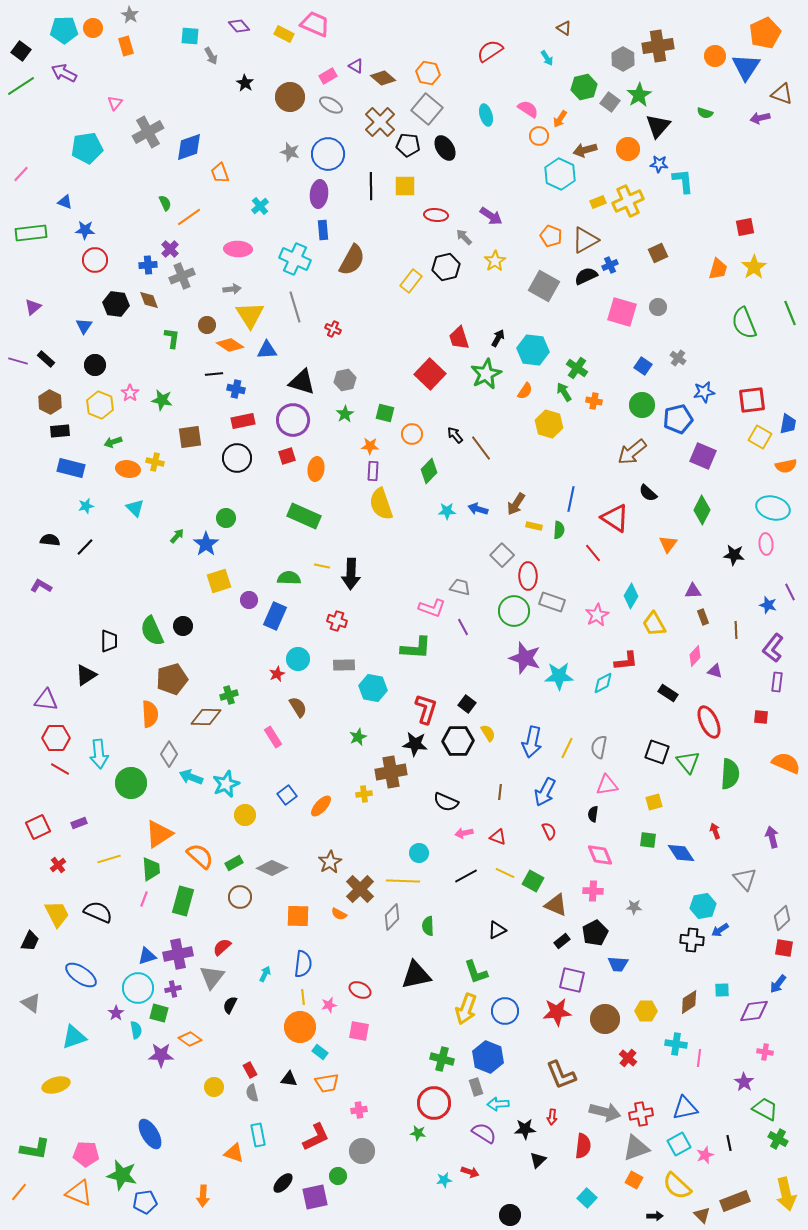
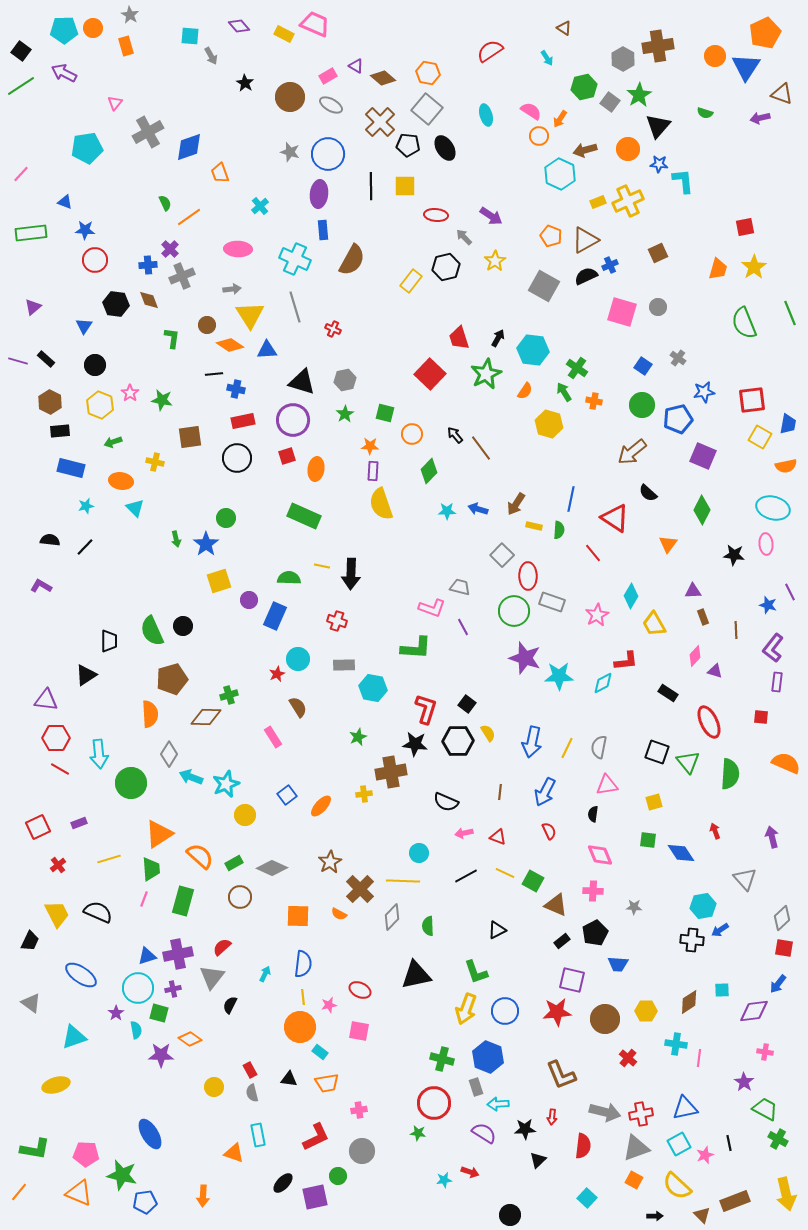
pink semicircle at (528, 109): moved 3 px right, 2 px down
orange ellipse at (128, 469): moved 7 px left, 12 px down
green arrow at (177, 536): moved 1 px left, 3 px down; rotated 126 degrees clockwise
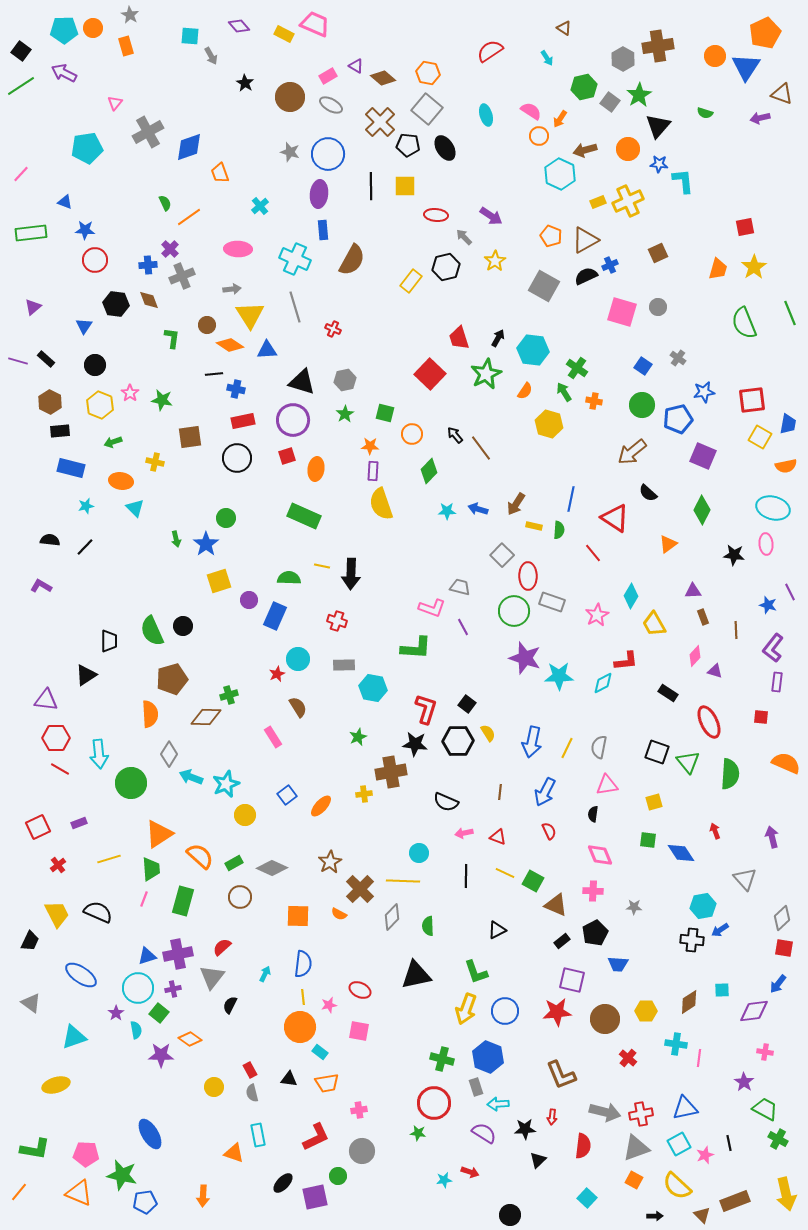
orange triangle at (668, 544): rotated 18 degrees clockwise
black line at (466, 876): rotated 60 degrees counterclockwise
green square at (159, 1013): rotated 24 degrees clockwise
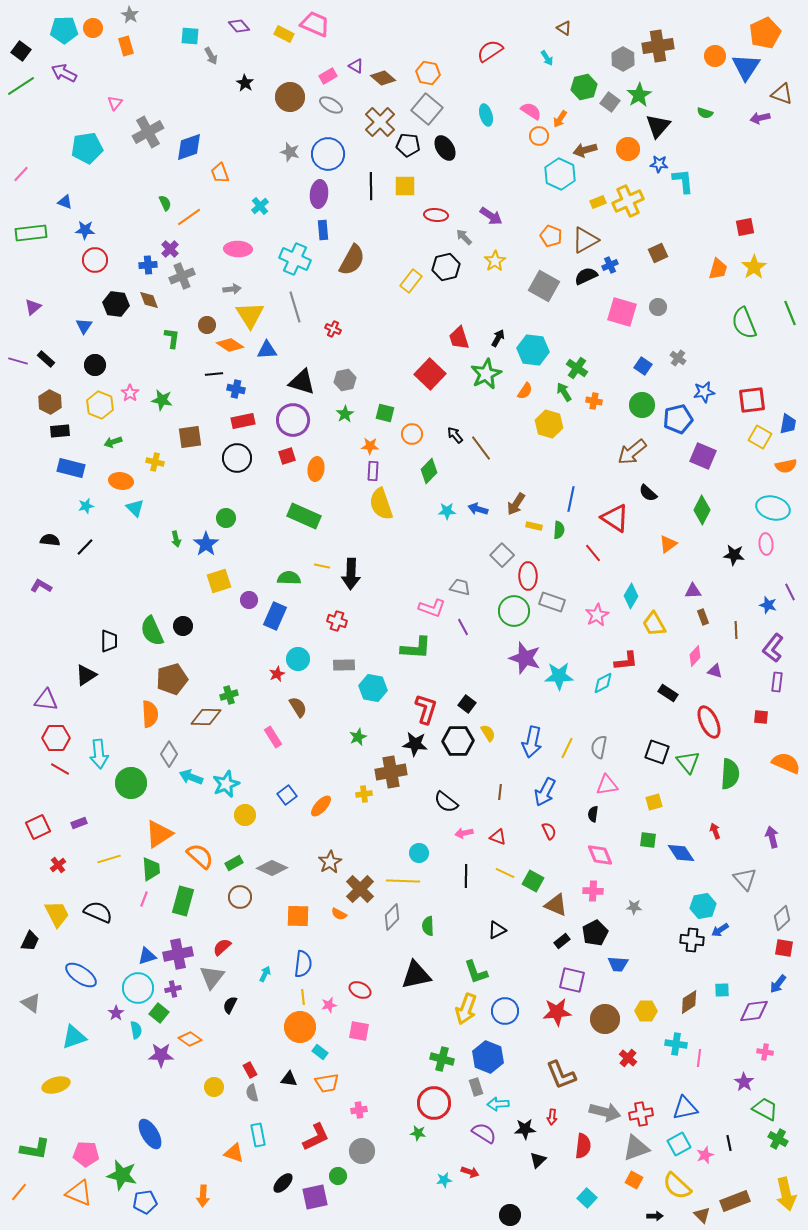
black semicircle at (446, 802): rotated 15 degrees clockwise
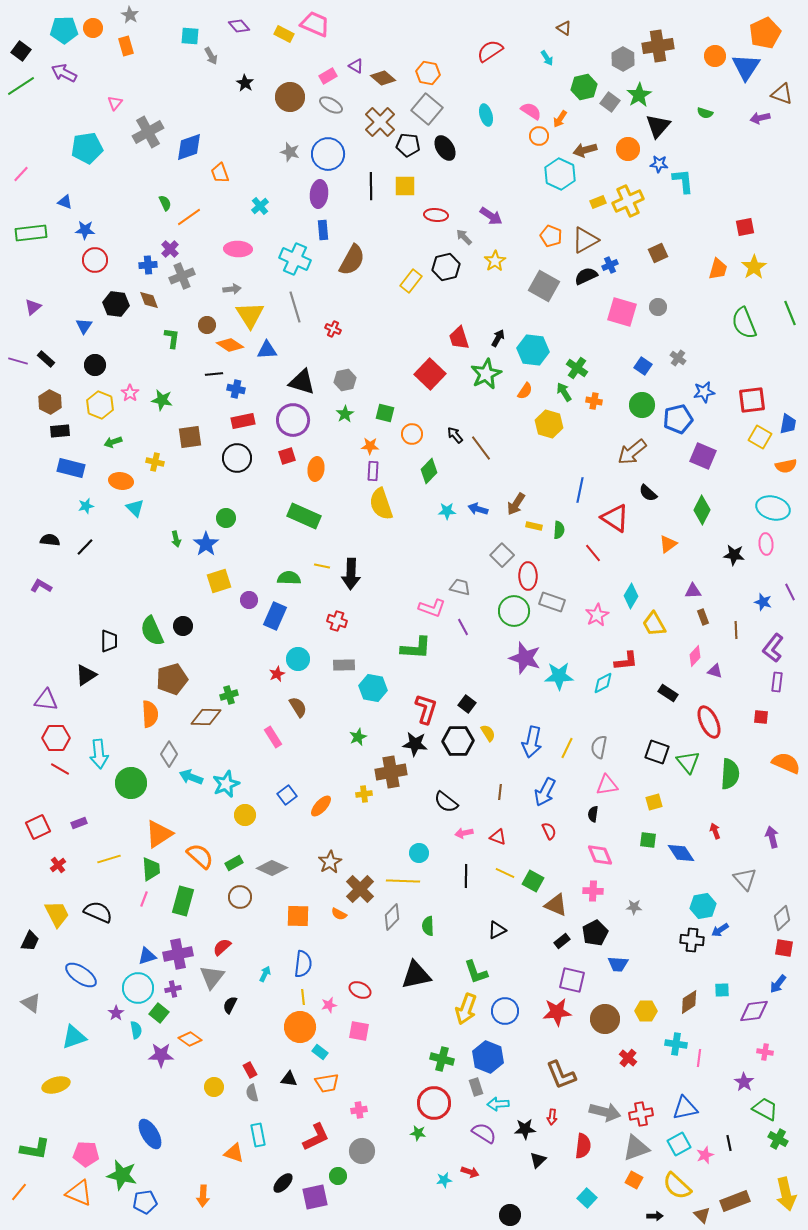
blue line at (571, 499): moved 9 px right, 9 px up
blue star at (768, 605): moved 5 px left, 3 px up
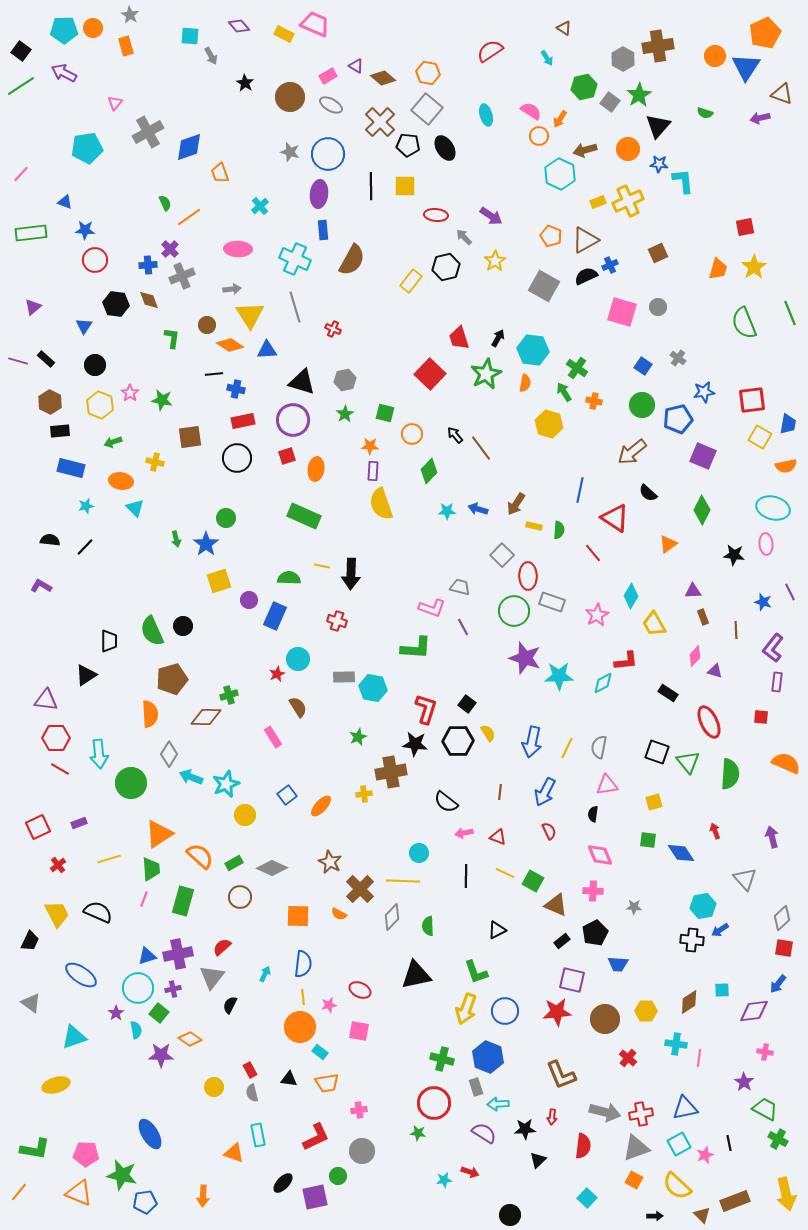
orange semicircle at (525, 391): moved 8 px up; rotated 24 degrees counterclockwise
gray rectangle at (344, 665): moved 12 px down
brown star at (330, 862): rotated 15 degrees counterclockwise
